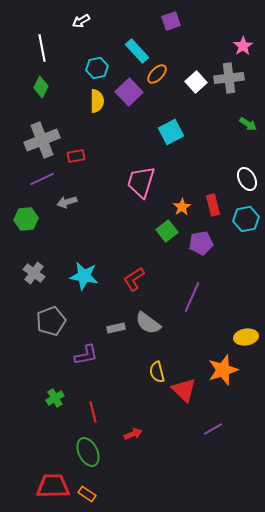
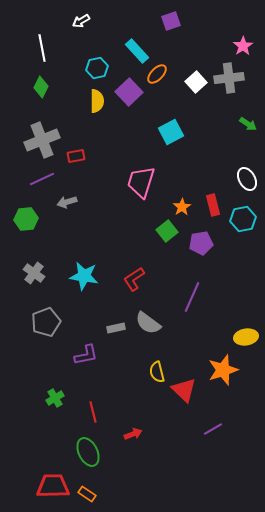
cyan hexagon at (246, 219): moved 3 px left
gray pentagon at (51, 321): moved 5 px left, 1 px down
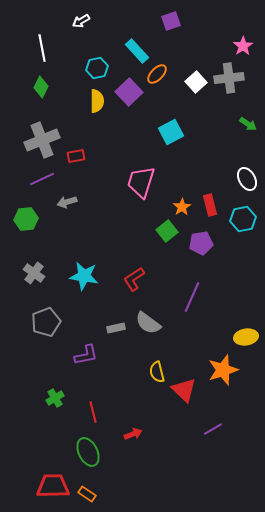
red rectangle at (213, 205): moved 3 px left
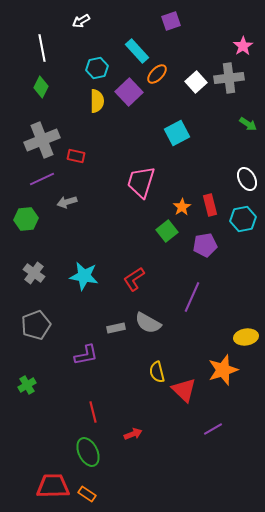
cyan square at (171, 132): moved 6 px right, 1 px down
red rectangle at (76, 156): rotated 24 degrees clockwise
purple pentagon at (201, 243): moved 4 px right, 2 px down
gray pentagon at (46, 322): moved 10 px left, 3 px down
gray semicircle at (148, 323): rotated 8 degrees counterclockwise
green cross at (55, 398): moved 28 px left, 13 px up
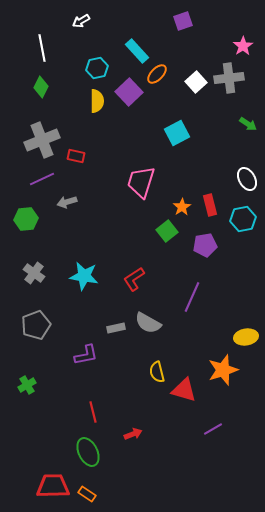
purple square at (171, 21): moved 12 px right
red triangle at (184, 390): rotated 28 degrees counterclockwise
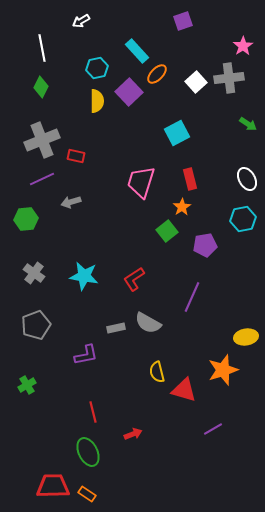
gray arrow at (67, 202): moved 4 px right
red rectangle at (210, 205): moved 20 px left, 26 px up
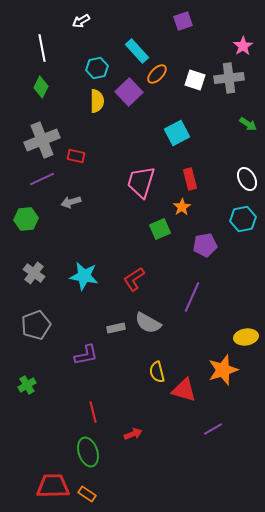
white square at (196, 82): moved 1 px left, 2 px up; rotated 30 degrees counterclockwise
green square at (167, 231): moved 7 px left, 2 px up; rotated 15 degrees clockwise
green ellipse at (88, 452): rotated 8 degrees clockwise
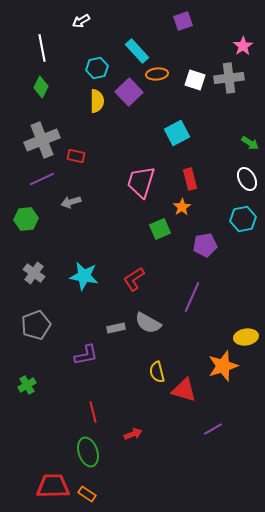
orange ellipse at (157, 74): rotated 40 degrees clockwise
green arrow at (248, 124): moved 2 px right, 19 px down
orange star at (223, 370): moved 4 px up
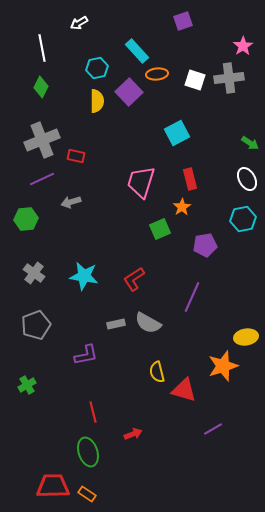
white arrow at (81, 21): moved 2 px left, 2 px down
gray rectangle at (116, 328): moved 4 px up
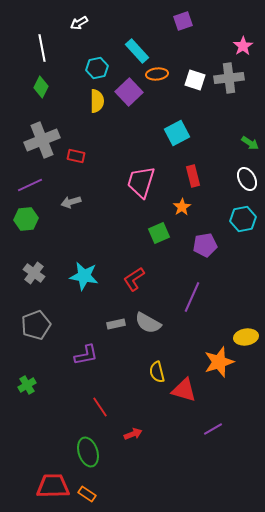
purple line at (42, 179): moved 12 px left, 6 px down
red rectangle at (190, 179): moved 3 px right, 3 px up
green square at (160, 229): moved 1 px left, 4 px down
orange star at (223, 366): moved 4 px left, 4 px up
red line at (93, 412): moved 7 px right, 5 px up; rotated 20 degrees counterclockwise
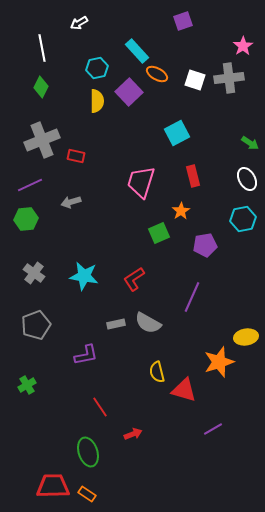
orange ellipse at (157, 74): rotated 35 degrees clockwise
orange star at (182, 207): moved 1 px left, 4 px down
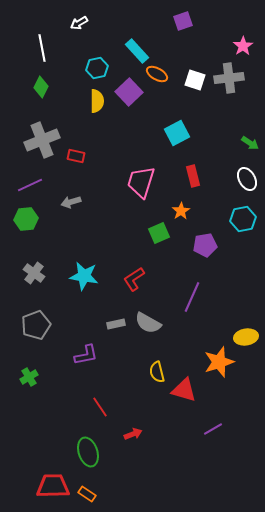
green cross at (27, 385): moved 2 px right, 8 px up
